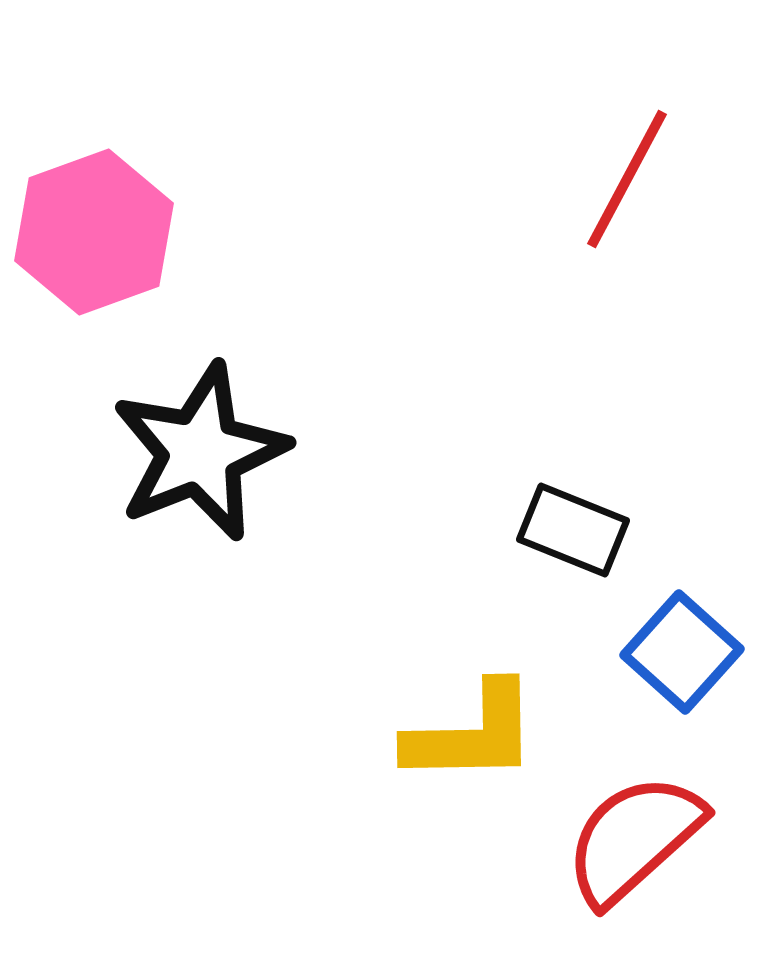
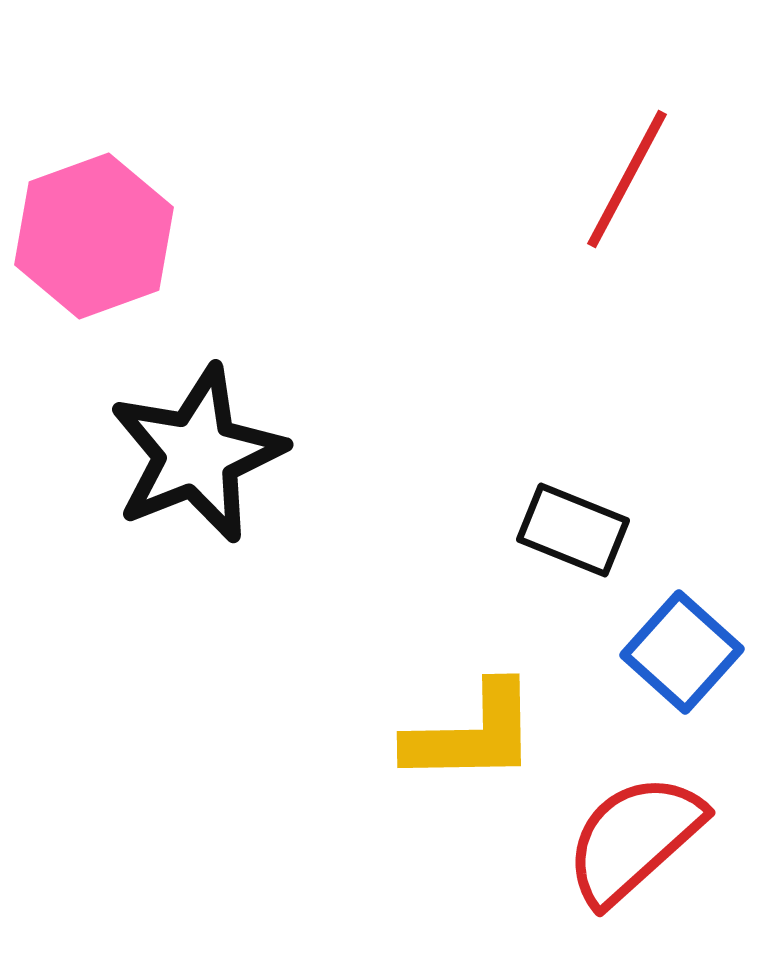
pink hexagon: moved 4 px down
black star: moved 3 px left, 2 px down
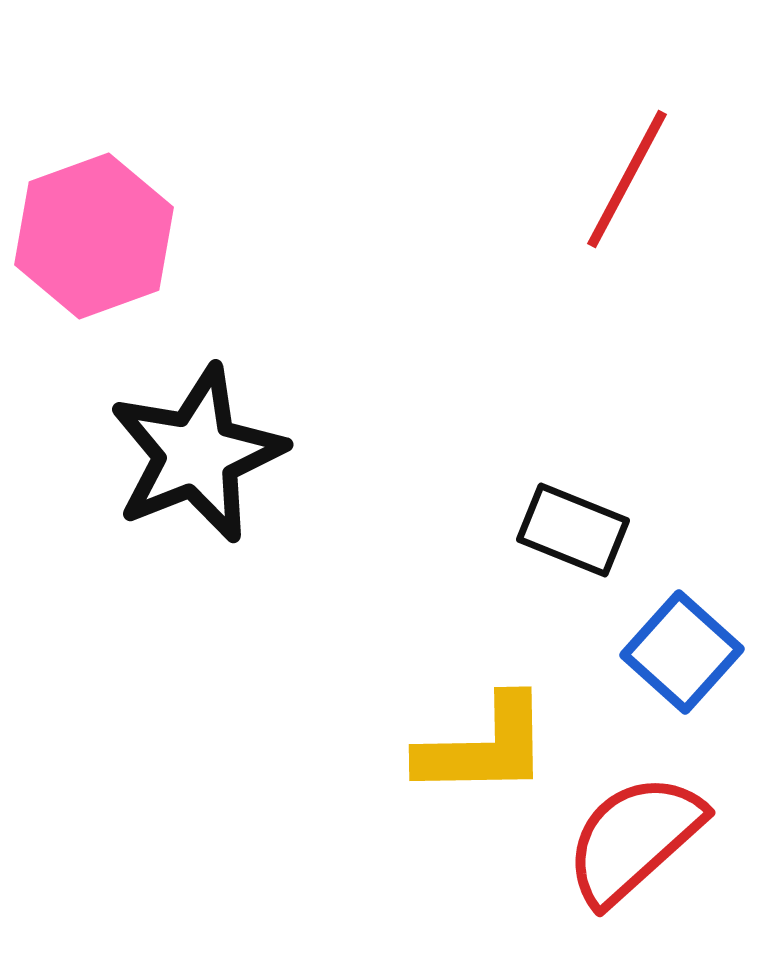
yellow L-shape: moved 12 px right, 13 px down
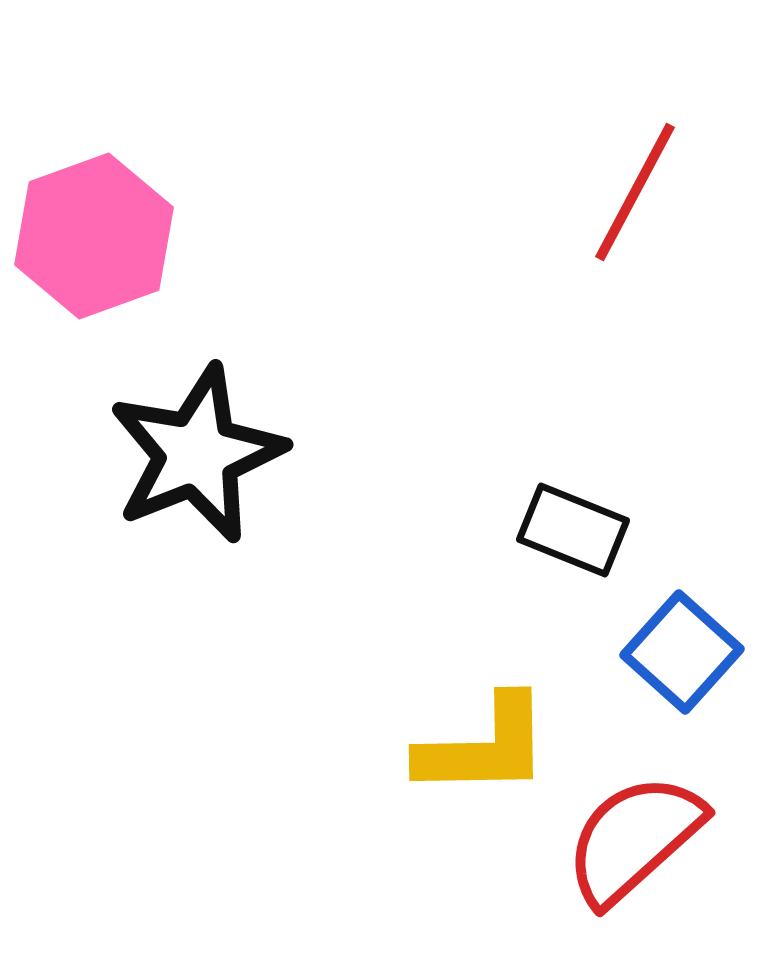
red line: moved 8 px right, 13 px down
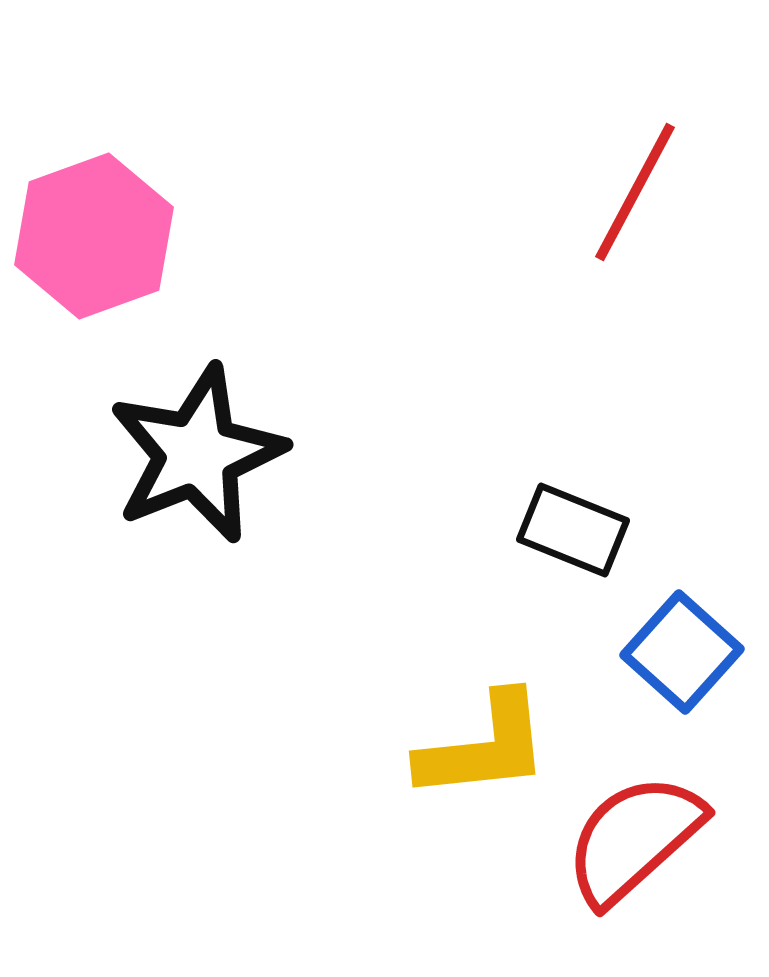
yellow L-shape: rotated 5 degrees counterclockwise
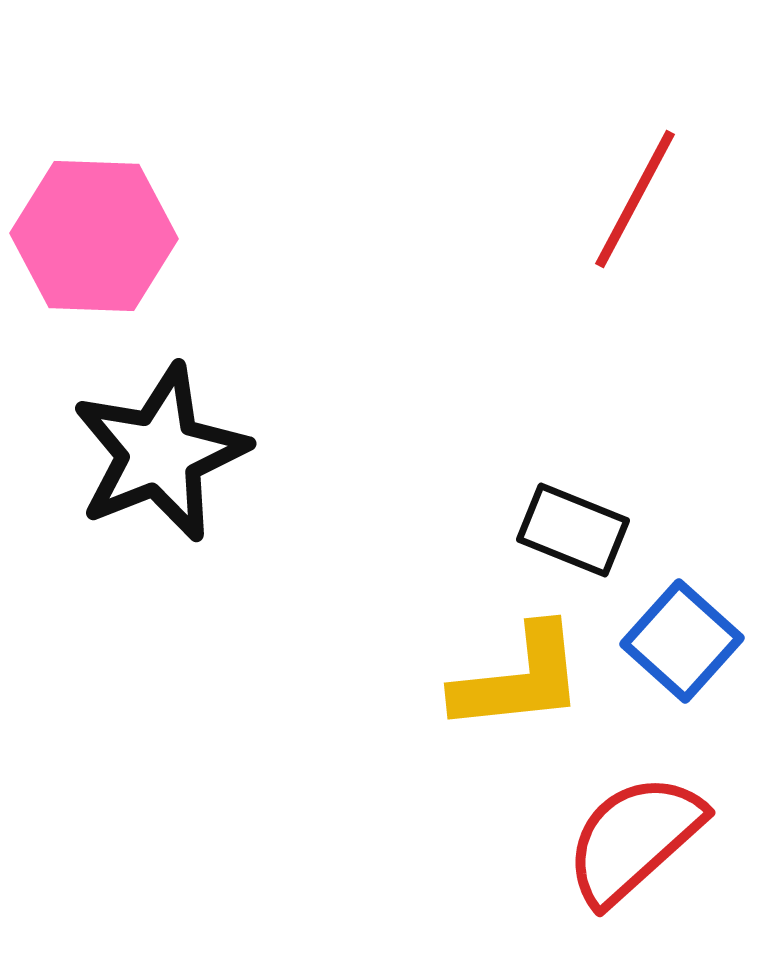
red line: moved 7 px down
pink hexagon: rotated 22 degrees clockwise
black star: moved 37 px left, 1 px up
blue square: moved 11 px up
yellow L-shape: moved 35 px right, 68 px up
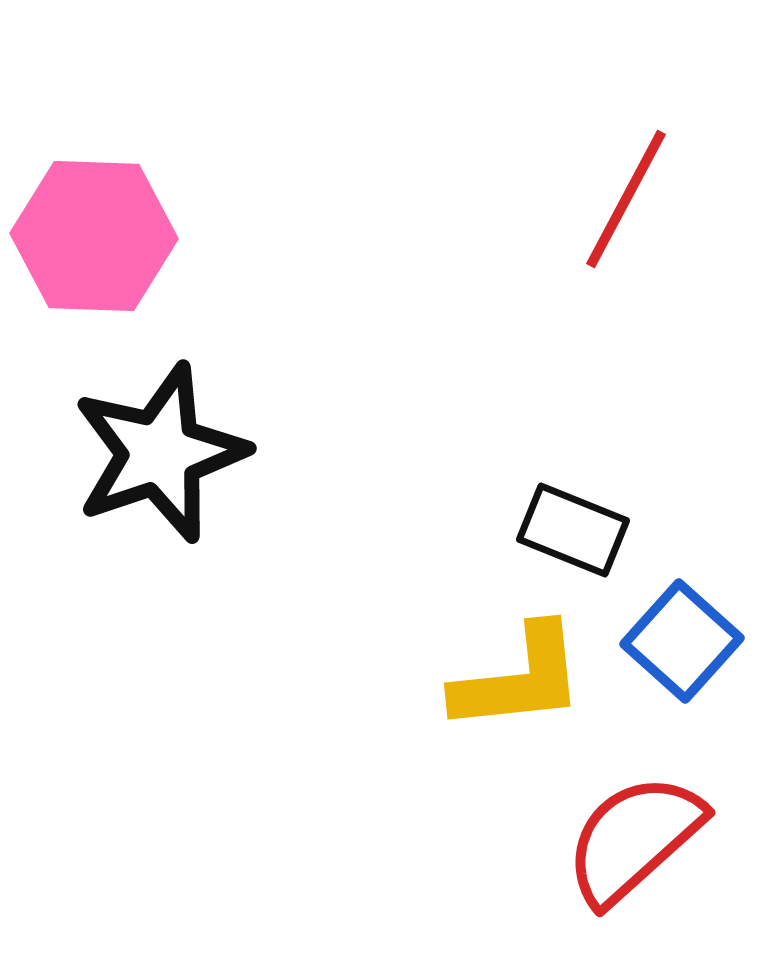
red line: moved 9 px left
black star: rotated 3 degrees clockwise
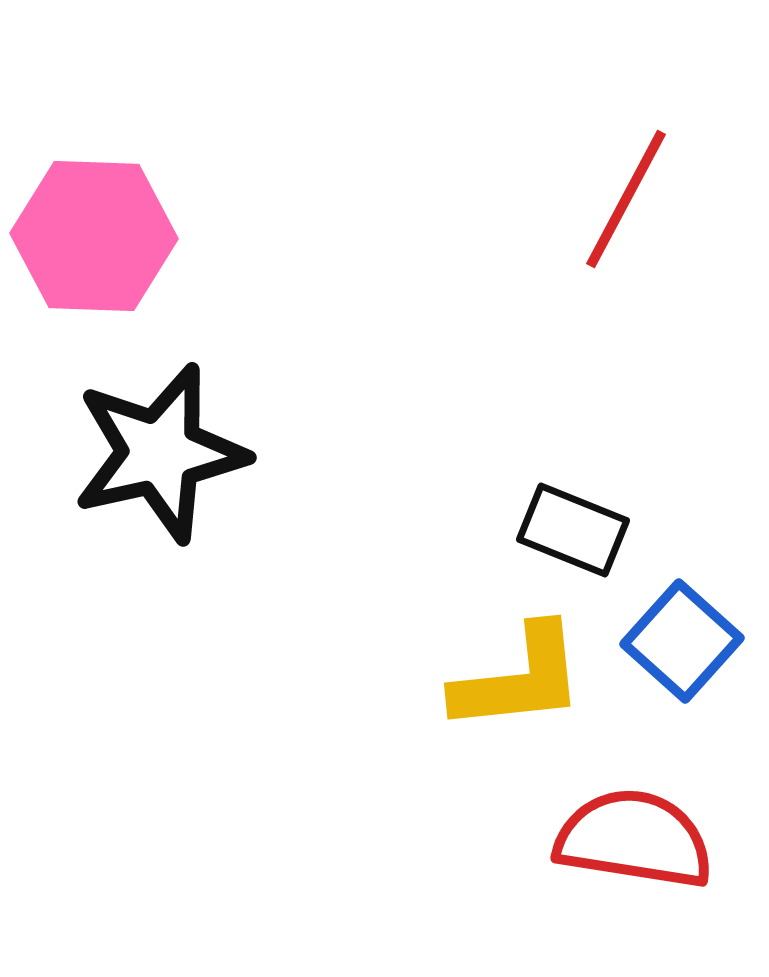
black star: rotated 6 degrees clockwise
red semicircle: rotated 51 degrees clockwise
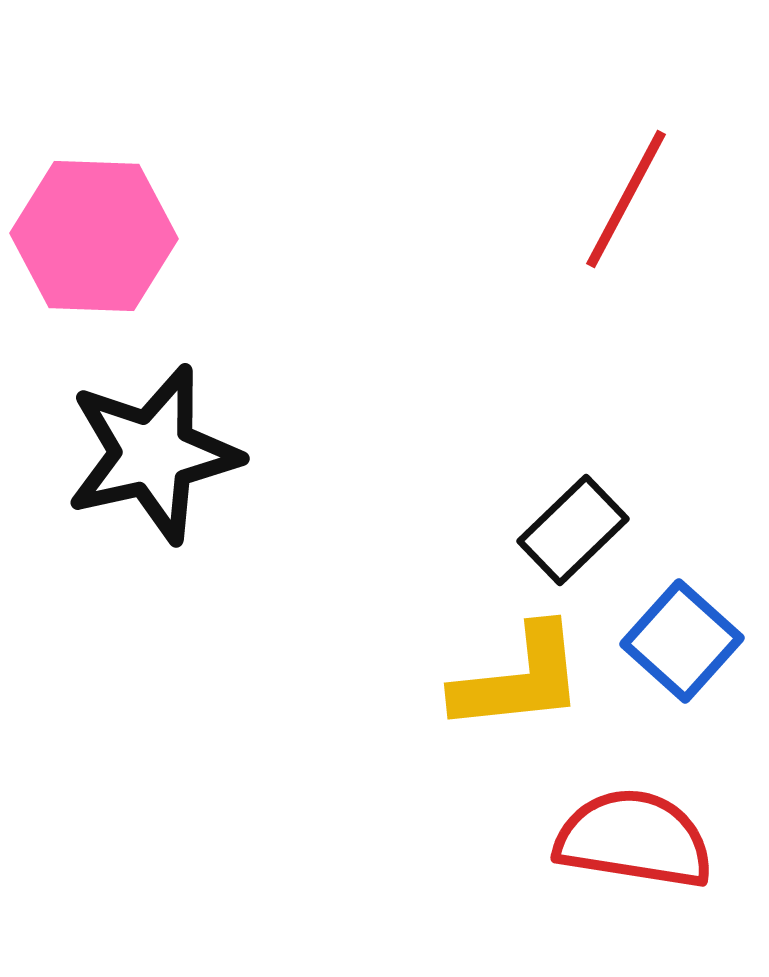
black star: moved 7 px left, 1 px down
black rectangle: rotated 66 degrees counterclockwise
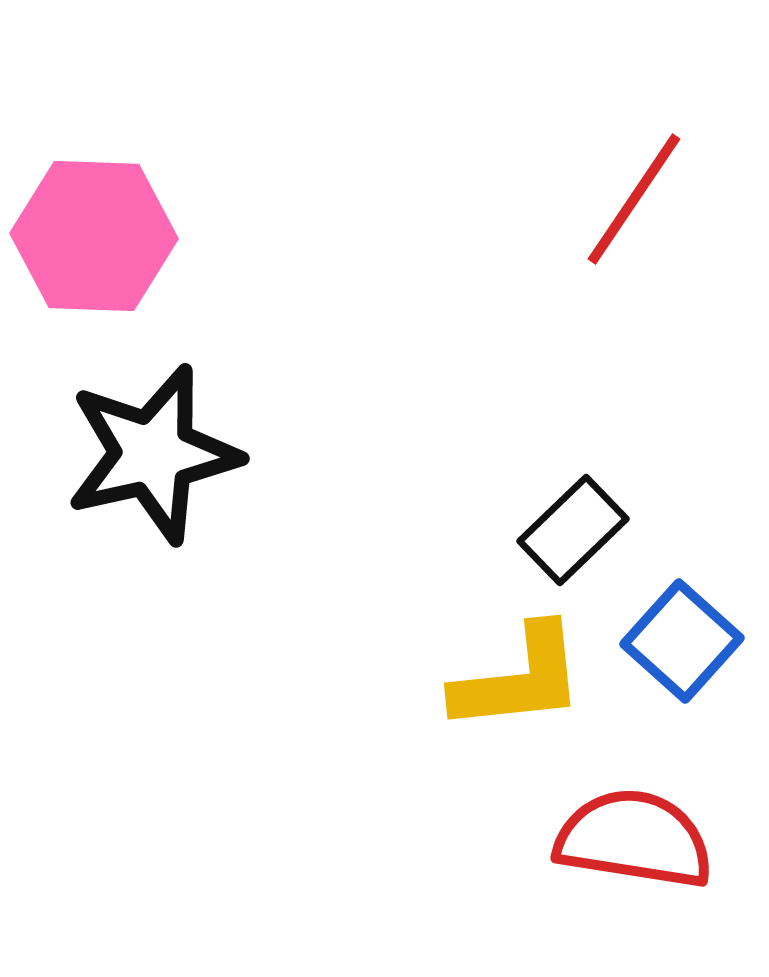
red line: moved 8 px right; rotated 6 degrees clockwise
